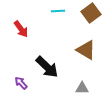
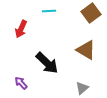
cyan line: moved 9 px left
red arrow: rotated 60 degrees clockwise
black arrow: moved 4 px up
gray triangle: rotated 40 degrees counterclockwise
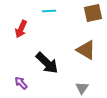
brown square: moved 2 px right; rotated 24 degrees clockwise
gray triangle: rotated 16 degrees counterclockwise
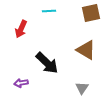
brown square: moved 2 px left
purple arrow: rotated 56 degrees counterclockwise
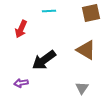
black arrow: moved 3 px left, 3 px up; rotated 100 degrees clockwise
